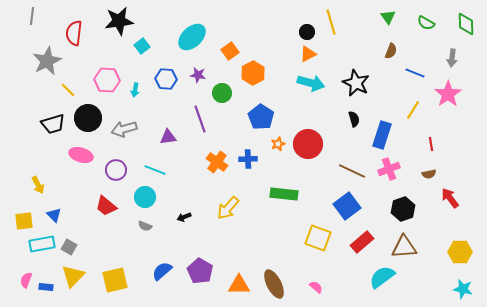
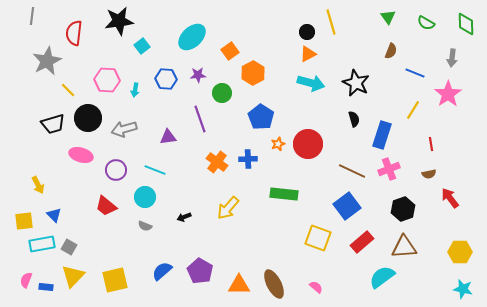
purple star at (198, 75): rotated 14 degrees counterclockwise
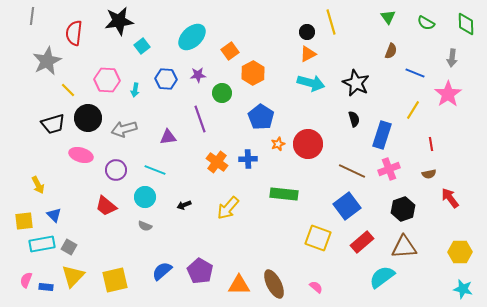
black arrow at (184, 217): moved 12 px up
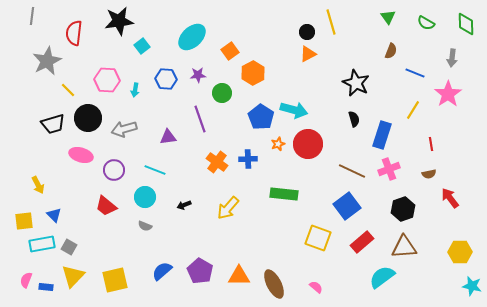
cyan arrow at (311, 83): moved 17 px left, 27 px down
purple circle at (116, 170): moved 2 px left
orange triangle at (239, 285): moved 9 px up
cyan star at (463, 289): moved 9 px right, 3 px up
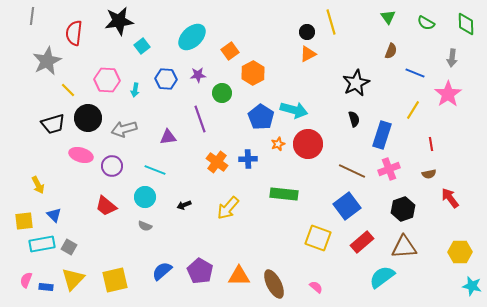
black star at (356, 83): rotated 20 degrees clockwise
purple circle at (114, 170): moved 2 px left, 4 px up
yellow triangle at (73, 276): moved 3 px down
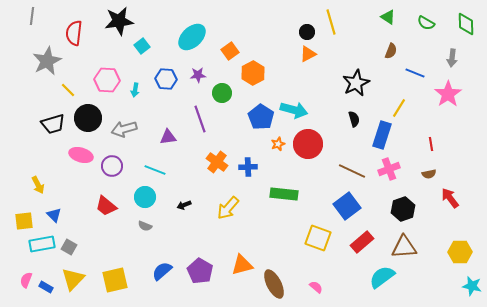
green triangle at (388, 17): rotated 21 degrees counterclockwise
yellow line at (413, 110): moved 14 px left, 2 px up
blue cross at (248, 159): moved 8 px down
orange triangle at (239, 276): moved 3 px right, 11 px up; rotated 15 degrees counterclockwise
blue rectangle at (46, 287): rotated 24 degrees clockwise
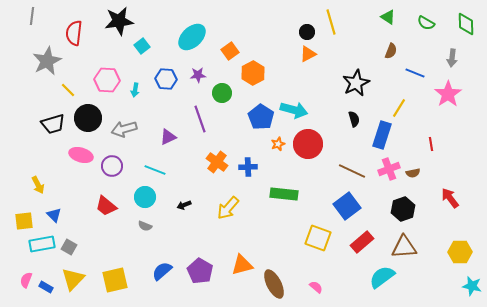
purple triangle at (168, 137): rotated 18 degrees counterclockwise
brown semicircle at (429, 174): moved 16 px left, 1 px up
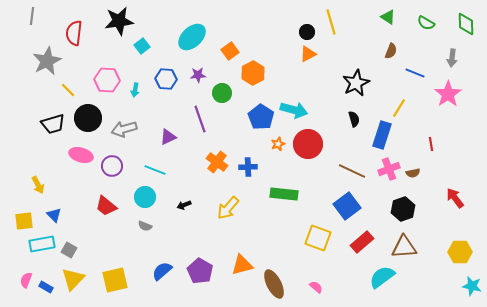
red arrow at (450, 198): moved 5 px right
gray square at (69, 247): moved 3 px down
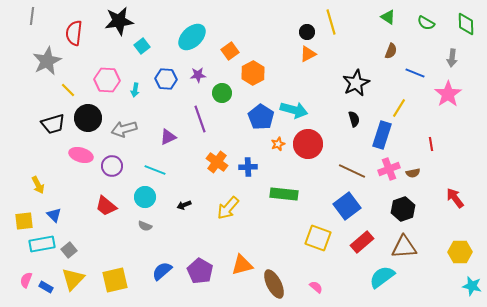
gray square at (69, 250): rotated 21 degrees clockwise
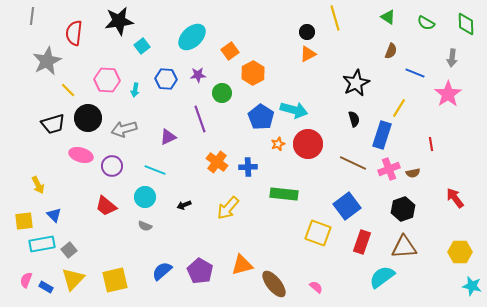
yellow line at (331, 22): moved 4 px right, 4 px up
brown line at (352, 171): moved 1 px right, 8 px up
yellow square at (318, 238): moved 5 px up
red rectangle at (362, 242): rotated 30 degrees counterclockwise
brown ellipse at (274, 284): rotated 12 degrees counterclockwise
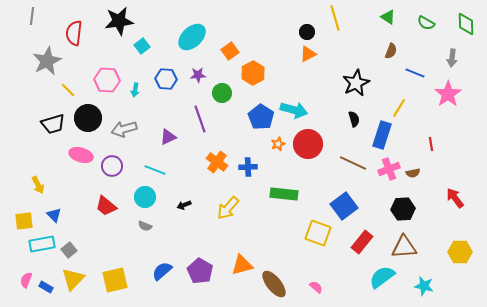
blue square at (347, 206): moved 3 px left
black hexagon at (403, 209): rotated 15 degrees clockwise
red rectangle at (362, 242): rotated 20 degrees clockwise
cyan star at (472, 286): moved 48 px left
